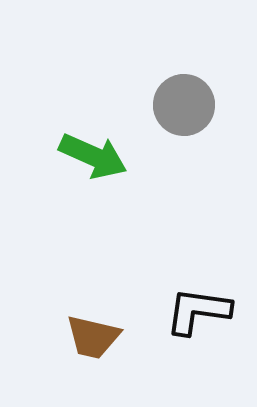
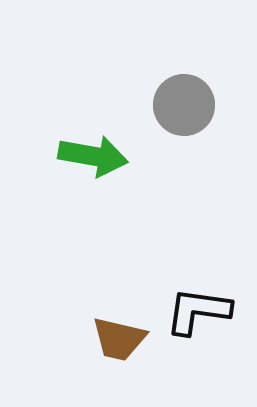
green arrow: rotated 14 degrees counterclockwise
brown trapezoid: moved 26 px right, 2 px down
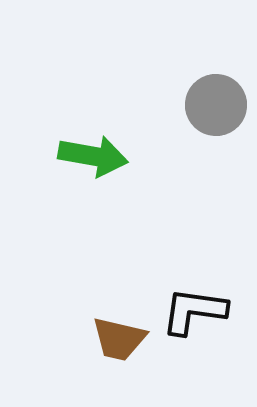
gray circle: moved 32 px right
black L-shape: moved 4 px left
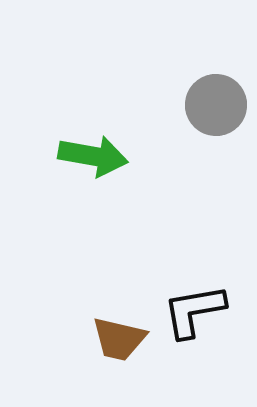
black L-shape: rotated 18 degrees counterclockwise
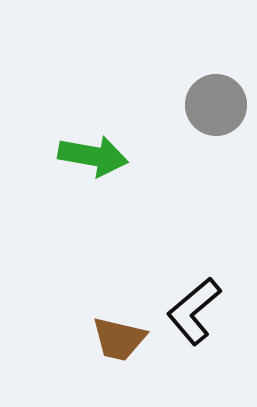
black L-shape: rotated 30 degrees counterclockwise
